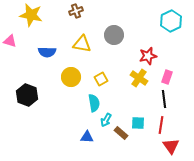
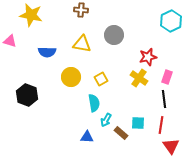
brown cross: moved 5 px right, 1 px up; rotated 24 degrees clockwise
red star: moved 1 px down
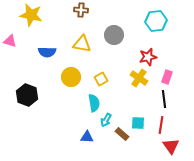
cyan hexagon: moved 15 px left; rotated 20 degrees clockwise
brown rectangle: moved 1 px right, 1 px down
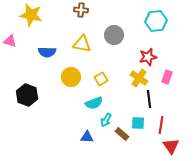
black line: moved 15 px left
cyan semicircle: rotated 78 degrees clockwise
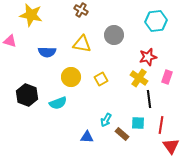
brown cross: rotated 24 degrees clockwise
cyan semicircle: moved 36 px left
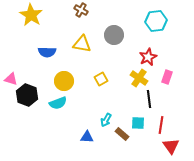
yellow star: rotated 20 degrees clockwise
pink triangle: moved 1 px right, 38 px down
red star: rotated 12 degrees counterclockwise
yellow circle: moved 7 px left, 4 px down
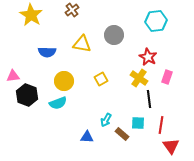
brown cross: moved 9 px left; rotated 24 degrees clockwise
red star: rotated 18 degrees counterclockwise
pink triangle: moved 2 px right, 3 px up; rotated 24 degrees counterclockwise
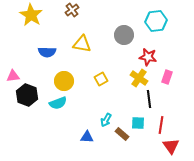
gray circle: moved 10 px right
red star: rotated 18 degrees counterclockwise
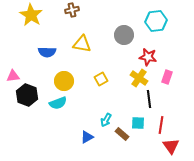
brown cross: rotated 24 degrees clockwise
blue triangle: rotated 32 degrees counterclockwise
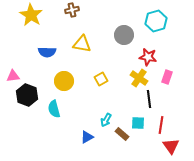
cyan hexagon: rotated 10 degrees counterclockwise
cyan semicircle: moved 4 px left, 6 px down; rotated 96 degrees clockwise
